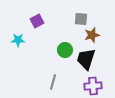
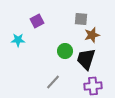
green circle: moved 1 px down
gray line: rotated 28 degrees clockwise
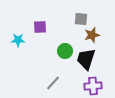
purple square: moved 3 px right, 6 px down; rotated 24 degrees clockwise
gray line: moved 1 px down
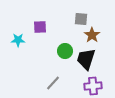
brown star: rotated 21 degrees counterclockwise
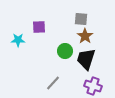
purple square: moved 1 px left
brown star: moved 7 px left, 1 px down
purple cross: rotated 24 degrees clockwise
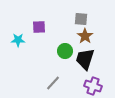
black trapezoid: moved 1 px left
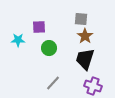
green circle: moved 16 px left, 3 px up
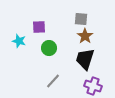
cyan star: moved 1 px right, 1 px down; rotated 16 degrees clockwise
gray line: moved 2 px up
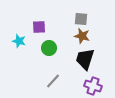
brown star: moved 3 px left; rotated 21 degrees counterclockwise
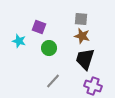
purple square: rotated 24 degrees clockwise
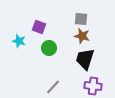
gray line: moved 6 px down
purple cross: rotated 12 degrees counterclockwise
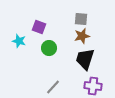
brown star: rotated 28 degrees counterclockwise
